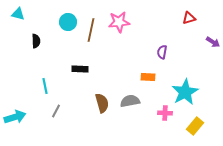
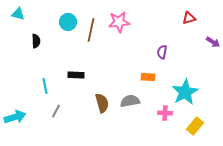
black rectangle: moved 4 px left, 6 px down
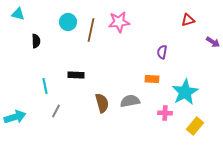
red triangle: moved 1 px left, 2 px down
orange rectangle: moved 4 px right, 2 px down
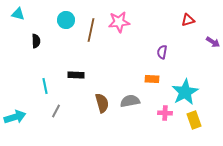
cyan circle: moved 2 px left, 2 px up
yellow rectangle: moved 1 px left, 6 px up; rotated 60 degrees counterclockwise
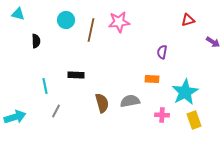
pink cross: moved 3 px left, 2 px down
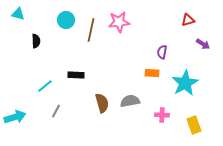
purple arrow: moved 10 px left, 2 px down
orange rectangle: moved 6 px up
cyan line: rotated 63 degrees clockwise
cyan star: moved 9 px up
yellow rectangle: moved 5 px down
